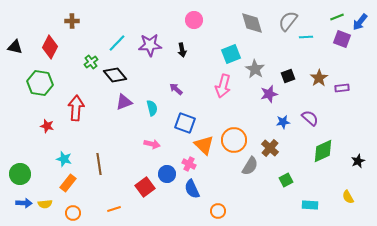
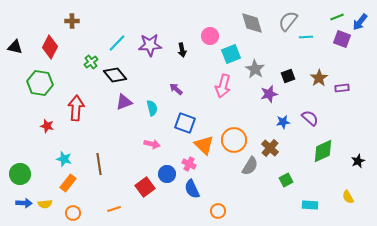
pink circle at (194, 20): moved 16 px right, 16 px down
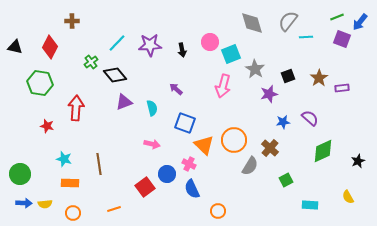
pink circle at (210, 36): moved 6 px down
orange rectangle at (68, 183): moved 2 px right; rotated 54 degrees clockwise
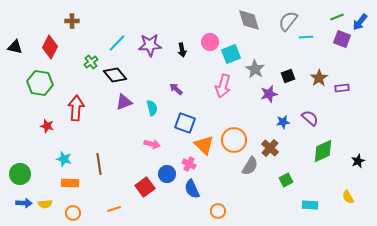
gray diamond at (252, 23): moved 3 px left, 3 px up
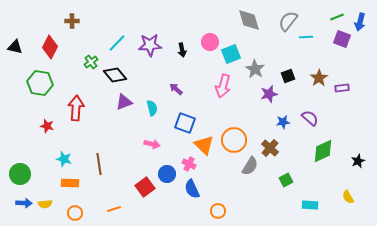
blue arrow at (360, 22): rotated 24 degrees counterclockwise
orange circle at (73, 213): moved 2 px right
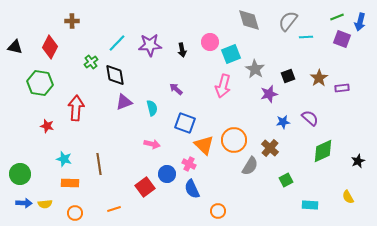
black diamond at (115, 75): rotated 30 degrees clockwise
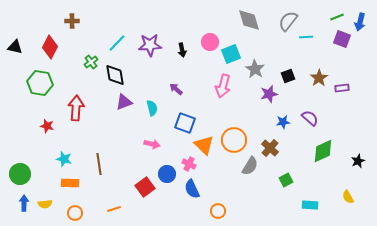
blue arrow at (24, 203): rotated 91 degrees counterclockwise
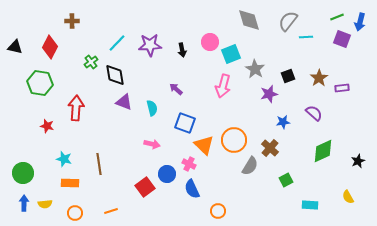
purple triangle at (124, 102): rotated 42 degrees clockwise
purple semicircle at (310, 118): moved 4 px right, 5 px up
green circle at (20, 174): moved 3 px right, 1 px up
orange line at (114, 209): moved 3 px left, 2 px down
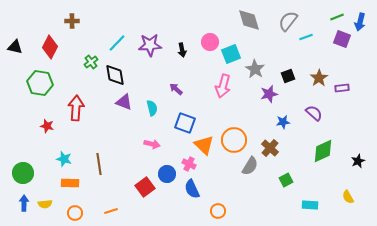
cyan line at (306, 37): rotated 16 degrees counterclockwise
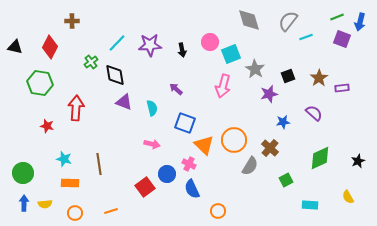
green diamond at (323, 151): moved 3 px left, 7 px down
